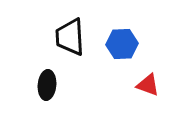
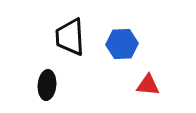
red triangle: rotated 15 degrees counterclockwise
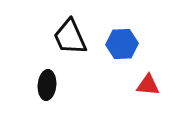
black trapezoid: rotated 21 degrees counterclockwise
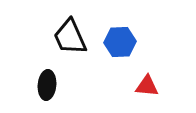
blue hexagon: moved 2 px left, 2 px up
red triangle: moved 1 px left, 1 px down
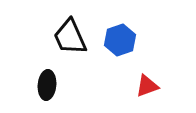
blue hexagon: moved 2 px up; rotated 16 degrees counterclockwise
red triangle: rotated 25 degrees counterclockwise
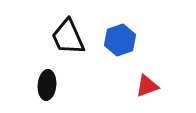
black trapezoid: moved 2 px left
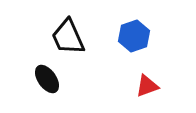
blue hexagon: moved 14 px right, 4 px up
black ellipse: moved 6 px up; rotated 40 degrees counterclockwise
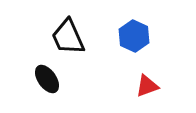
blue hexagon: rotated 16 degrees counterclockwise
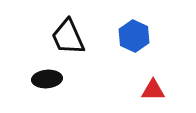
black ellipse: rotated 60 degrees counterclockwise
red triangle: moved 6 px right, 4 px down; rotated 20 degrees clockwise
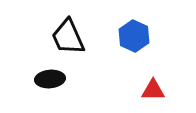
black ellipse: moved 3 px right
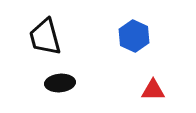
black trapezoid: moved 23 px left; rotated 9 degrees clockwise
black ellipse: moved 10 px right, 4 px down
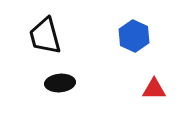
black trapezoid: moved 1 px up
red triangle: moved 1 px right, 1 px up
